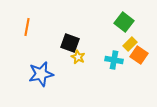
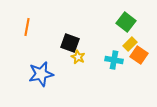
green square: moved 2 px right
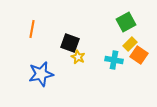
green square: rotated 24 degrees clockwise
orange line: moved 5 px right, 2 px down
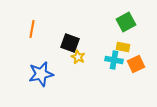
yellow rectangle: moved 7 px left, 3 px down; rotated 56 degrees clockwise
orange square: moved 3 px left, 9 px down; rotated 30 degrees clockwise
